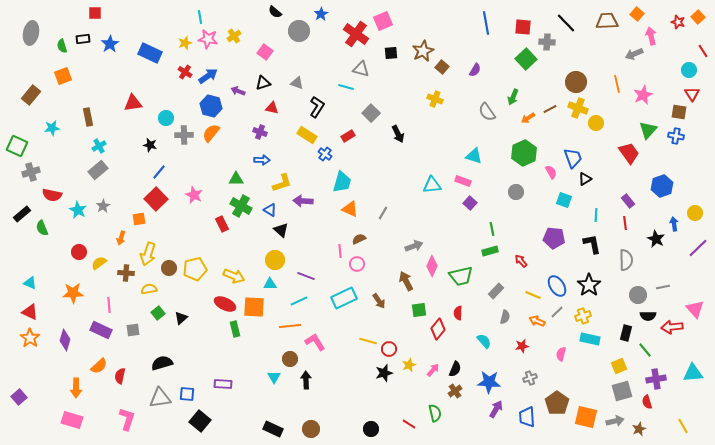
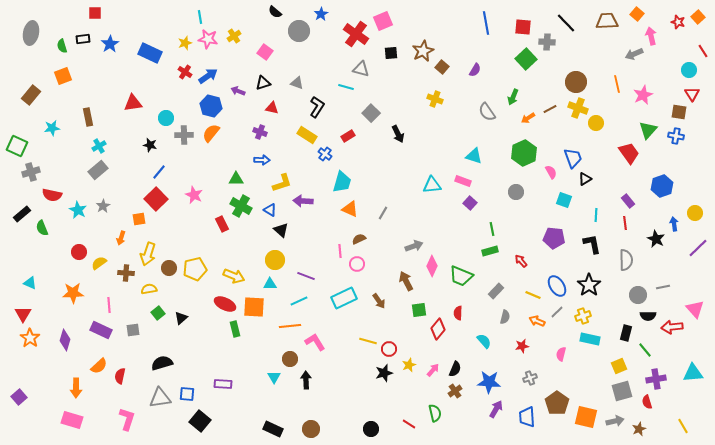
green trapezoid at (461, 276): rotated 35 degrees clockwise
red triangle at (30, 312): moved 7 px left, 2 px down; rotated 36 degrees clockwise
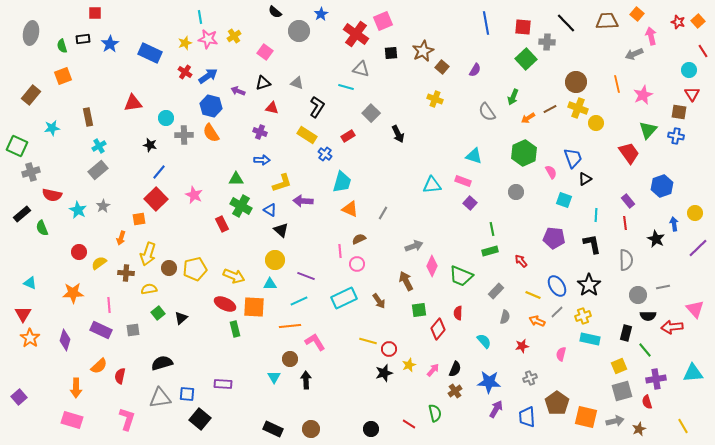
orange square at (698, 17): moved 4 px down
orange semicircle at (211, 133): rotated 72 degrees counterclockwise
black square at (200, 421): moved 2 px up
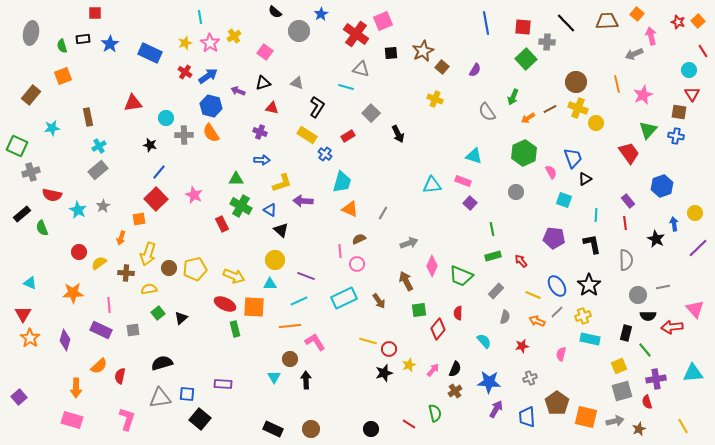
pink star at (208, 39): moved 2 px right, 4 px down; rotated 24 degrees clockwise
gray arrow at (414, 246): moved 5 px left, 3 px up
green rectangle at (490, 251): moved 3 px right, 5 px down
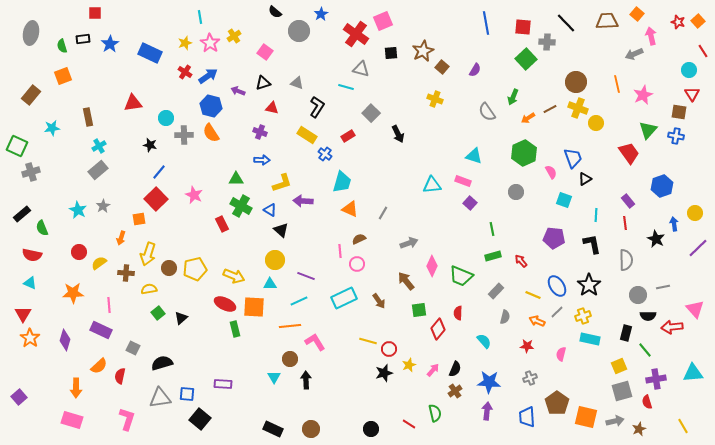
red semicircle at (52, 195): moved 20 px left, 60 px down
brown arrow at (406, 281): rotated 12 degrees counterclockwise
gray square at (133, 330): moved 18 px down; rotated 32 degrees clockwise
red star at (522, 346): moved 5 px right; rotated 16 degrees clockwise
purple arrow at (496, 409): moved 9 px left, 2 px down; rotated 24 degrees counterclockwise
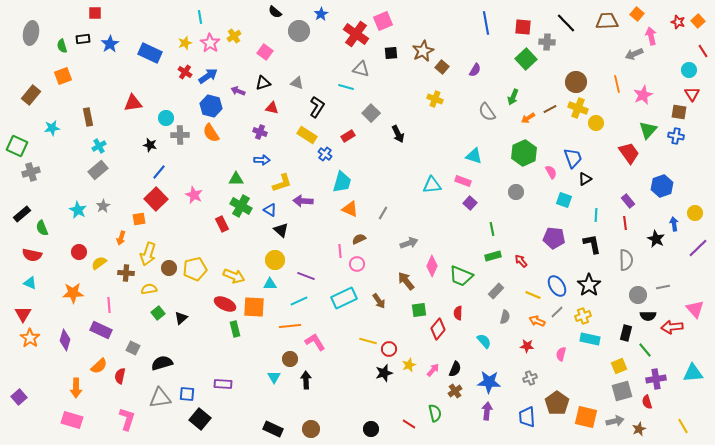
gray cross at (184, 135): moved 4 px left
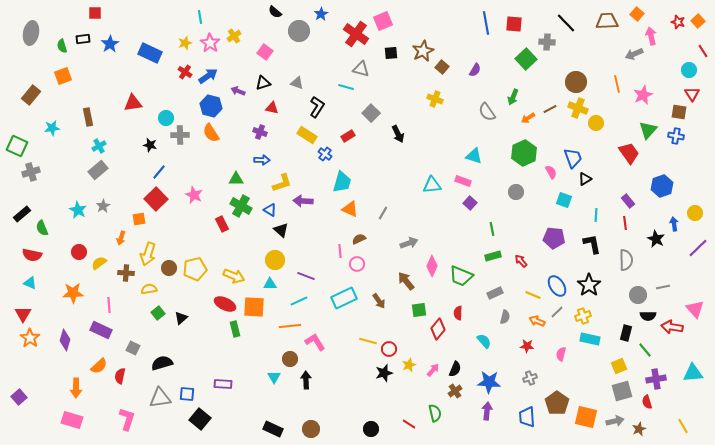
red square at (523, 27): moved 9 px left, 3 px up
gray rectangle at (496, 291): moved 1 px left, 2 px down; rotated 21 degrees clockwise
red arrow at (672, 327): rotated 15 degrees clockwise
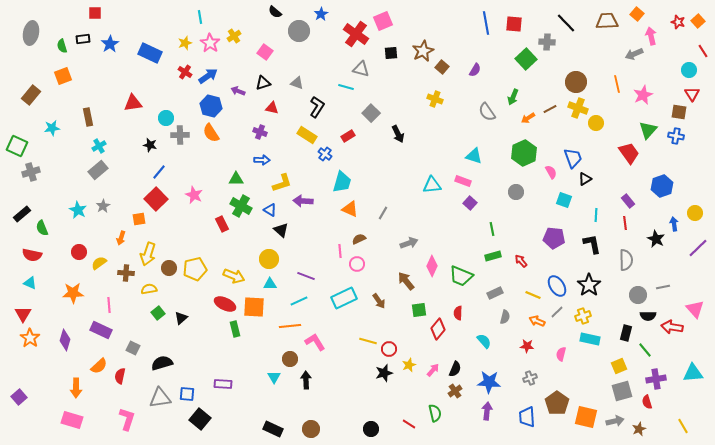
yellow circle at (275, 260): moved 6 px left, 1 px up
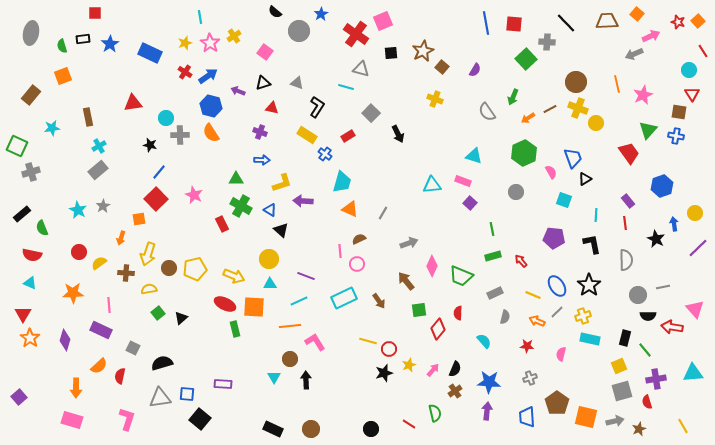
pink arrow at (651, 36): rotated 78 degrees clockwise
black rectangle at (626, 333): moved 1 px left, 5 px down
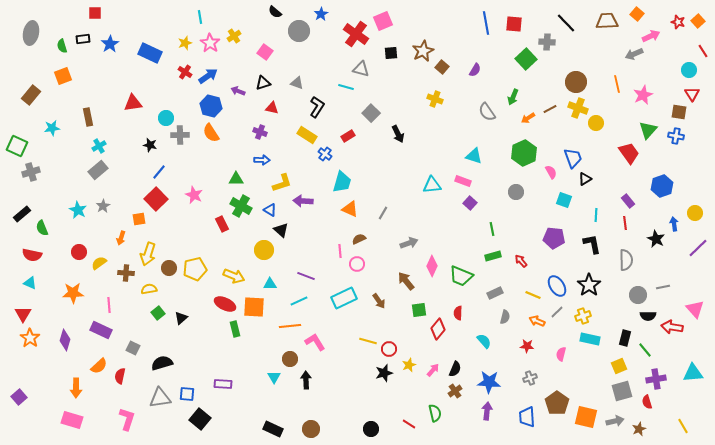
yellow circle at (269, 259): moved 5 px left, 9 px up
